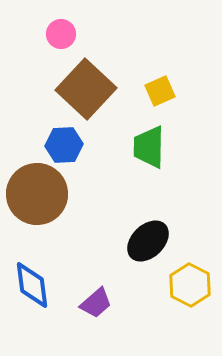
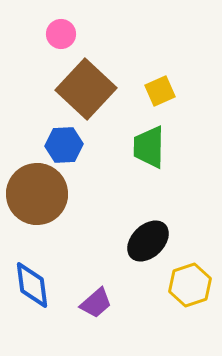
yellow hexagon: rotated 15 degrees clockwise
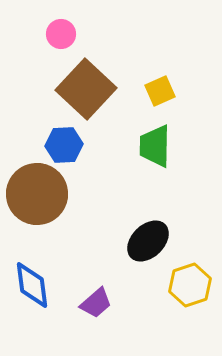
green trapezoid: moved 6 px right, 1 px up
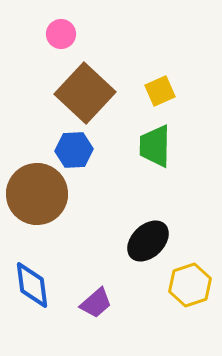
brown square: moved 1 px left, 4 px down
blue hexagon: moved 10 px right, 5 px down
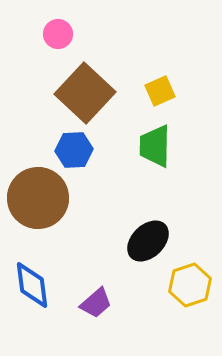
pink circle: moved 3 px left
brown circle: moved 1 px right, 4 px down
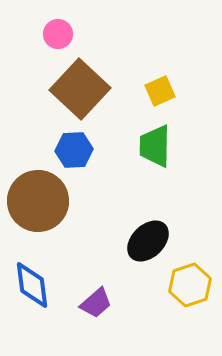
brown square: moved 5 px left, 4 px up
brown circle: moved 3 px down
